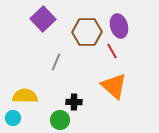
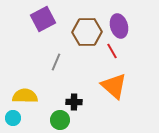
purple square: rotated 15 degrees clockwise
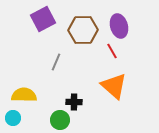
brown hexagon: moved 4 px left, 2 px up
yellow semicircle: moved 1 px left, 1 px up
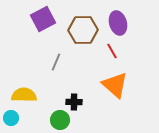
purple ellipse: moved 1 px left, 3 px up
orange triangle: moved 1 px right, 1 px up
cyan circle: moved 2 px left
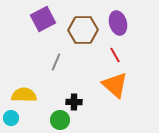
red line: moved 3 px right, 4 px down
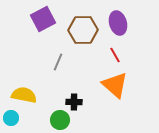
gray line: moved 2 px right
yellow semicircle: rotated 10 degrees clockwise
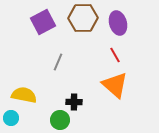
purple square: moved 3 px down
brown hexagon: moved 12 px up
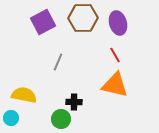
orange triangle: rotated 28 degrees counterclockwise
green circle: moved 1 px right, 1 px up
